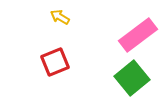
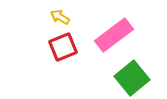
pink rectangle: moved 24 px left
red square: moved 8 px right, 15 px up
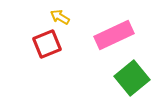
pink rectangle: rotated 12 degrees clockwise
red square: moved 16 px left, 3 px up
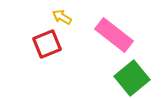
yellow arrow: moved 2 px right
pink rectangle: rotated 63 degrees clockwise
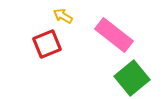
yellow arrow: moved 1 px right, 1 px up
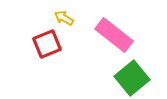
yellow arrow: moved 1 px right, 2 px down
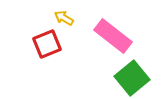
pink rectangle: moved 1 px left, 1 px down
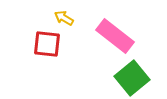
pink rectangle: moved 2 px right
red square: rotated 28 degrees clockwise
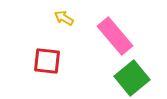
pink rectangle: rotated 12 degrees clockwise
red square: moved 17 px down
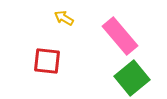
pink rectangle: moved 5 px right
